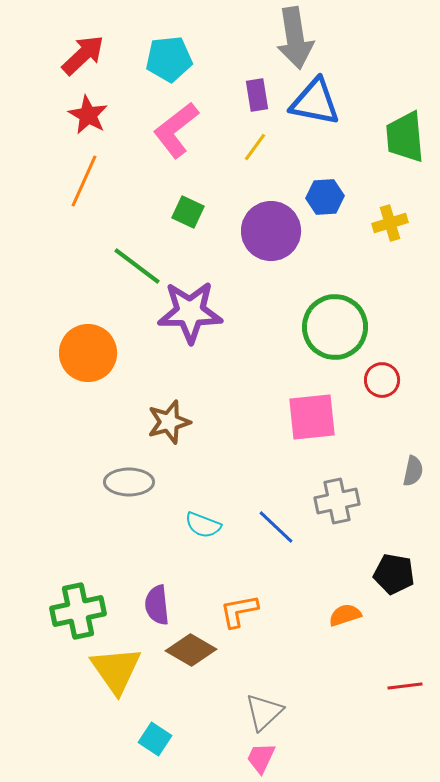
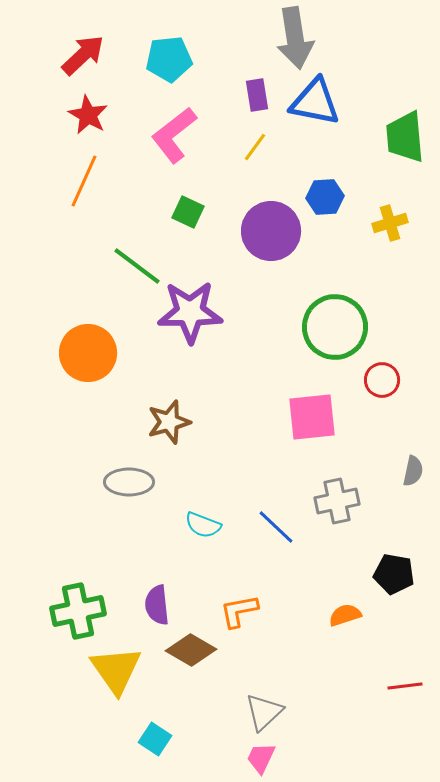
pink L-shape: moved 2 px left, 5 px down
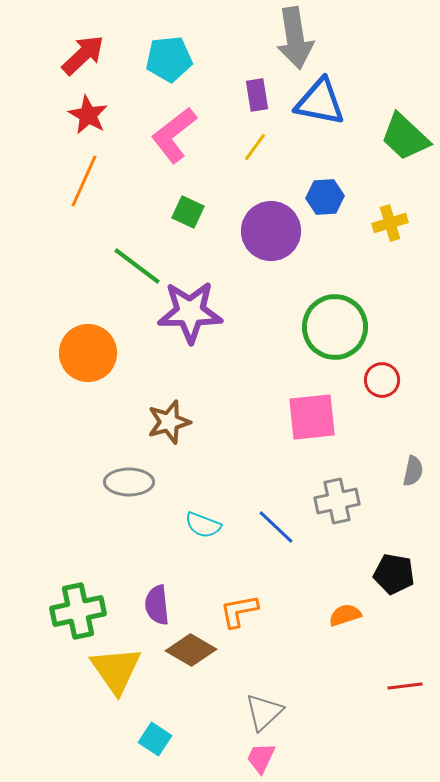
blue triangle: moved 5 px right
green trapezoid: rotated 42 degrees counterclockwise
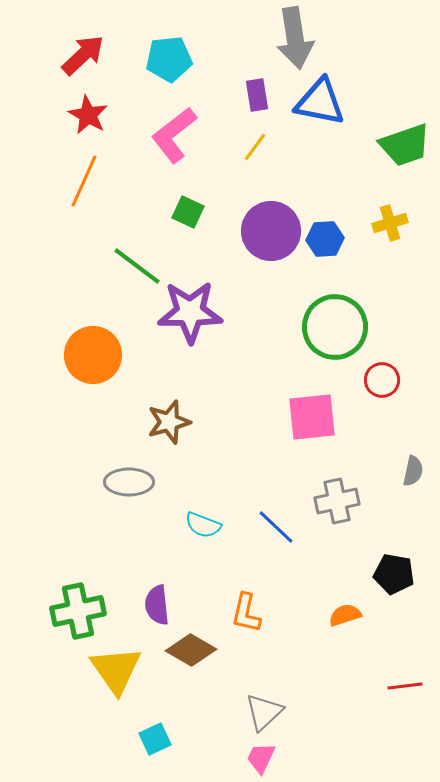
green trapezoid: moved 8 px down; rotated 62 degrees counterclockwise
blue hexagon: moved 42 px down
orange circle: moved 5 px right, 2 px down
orange L-shape: moved 7 px right, 2 px down; rotated 66 degrees counterclockwise
cyan square: rotated 32 degrees clockwise
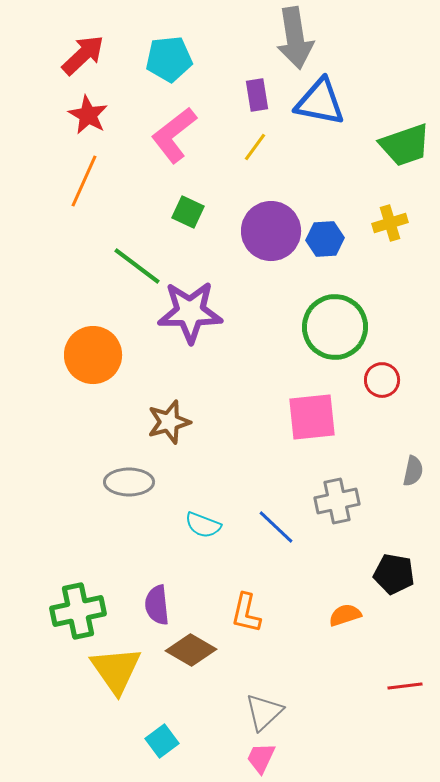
cyan square: moved 7 px right, 2 px down; rotated 12 degrees counterclockwise
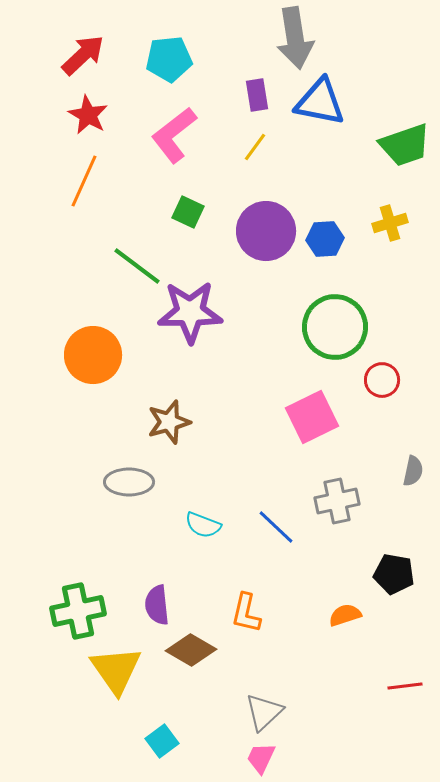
purple circle: moved 5 px left
pink square: rotated 20 degrees counterclockwise
